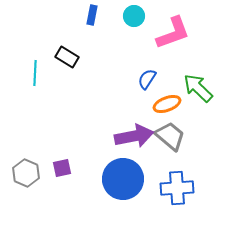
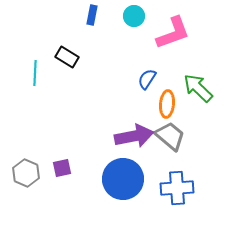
orange ellipse: rotated 64 degrees counterclockwise
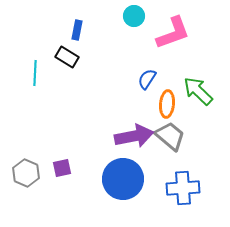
blue rectangle: moved 15 px left, 15 px down
green arrow: moved 3 px down
blue cross: moved 6 px right
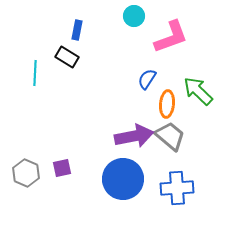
pink L-shape: moved 2 px left, 4 px down
blue cross: moved 6 px left
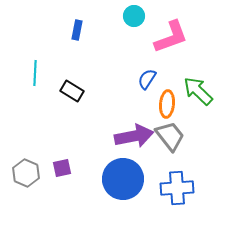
black rectangle: moved 5 px right, 34 px down
gray trapezoid: rotated 12 degrees clockwise
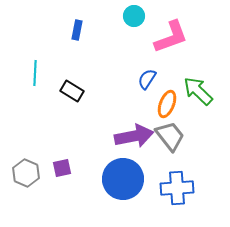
orange ellipse: rotated 16 degrees clockwise
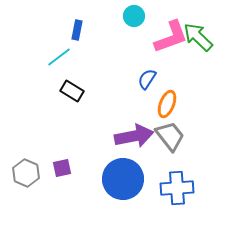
cyan line: moved 24 px right, 16 px up; rotated 50 degrees clockwise
green arrow: moved 54 px up
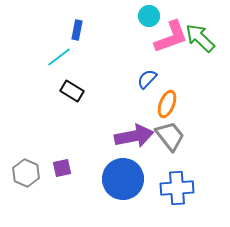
cyan circle: moved 15 px right
green arrow: moved 2 px right, 1 px down
blue semicircle: rotated 10 degrees clockwise
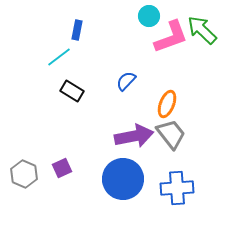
green arrow: moved 2 px right, 8 px up
blue semicircle: moved 21 px left, 2 px down
gray trapezoid: moved 1 px right, 2 px up
purple square: rotated 12 degrees counterclockwise
gray hexagon: moved 2 px left, 1 px down
